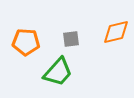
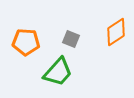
orange diamond: rotated 20 degrees counterclockwise
gray square: rotated 30 degrees clockwise
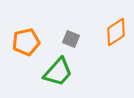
orange pentagon: rotated 16 degrees counterclockwise
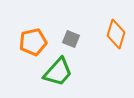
orange diamond: moved 2 px down; rotated 40 degrees counterclockwise
orange pentagon: moved 7 px right
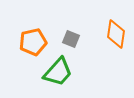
orange diamond: rotated 8 degrees counterclockwise
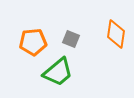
orange pentagon: rotated 8 degrees clockwise
green trapezoid: rotated 8 degrees clockwise
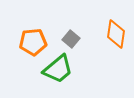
gray square: rotated 18 degrees clockwise
green trapezoid: moved 3 px up
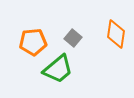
gray square: moved 2 px right, 1 px up
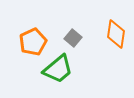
orange pentagon: rotated 20 degrees counterclockwise
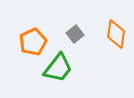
gray square: moved 2 px right, 4 px up; rotated 12 degrees clockwise
green trapezoid: moved 1 px up; rotated 12 degrees counterclockwise
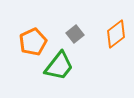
orange diamond: rotated 44 degrees clockwise
green trapezoid: moved 1 px right, 2 px up
